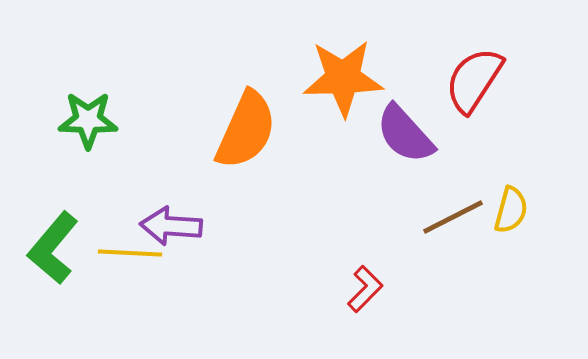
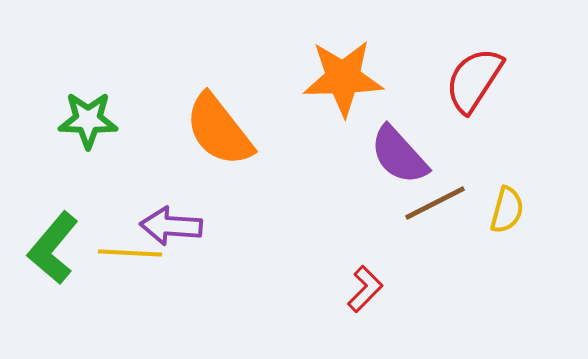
orange semicircle: moved 27 px left; rotated 118 degrees clockwise
purple semicircle: moved 6 px left, 21 px down
yellow semicircle: moved 4 px left
brown line: moved 18 px left, 14 px up
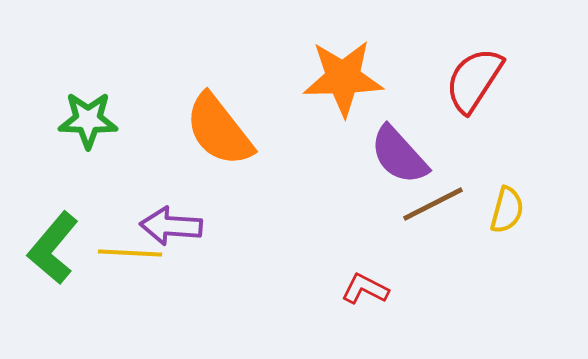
brown line: moved 2 px left, 1 px down
red L-shape: rotated 108 degrees counterclockwise
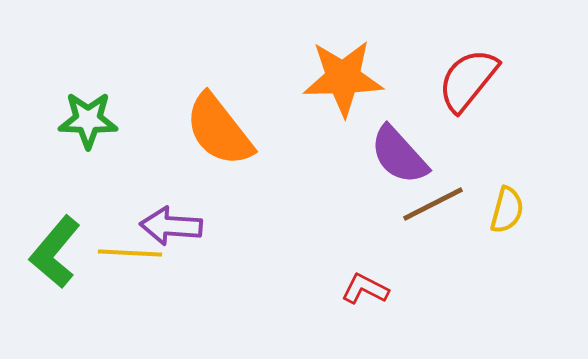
red semicircle: moved 6 px left; rotated 6 degrees clockwise
green L-shape: moved 2 px right, 4 px down
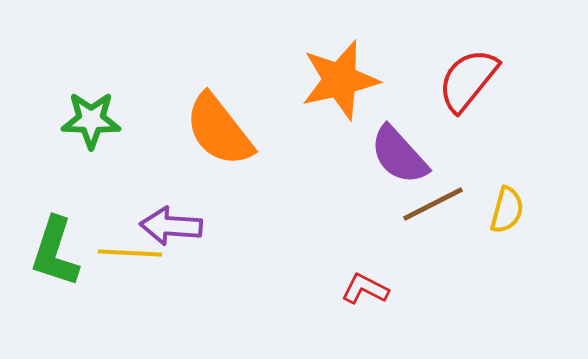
orange star: moved 3 px left, 2 px down; rotated 12 degrees counterclockwise
green star: moved 3 px right
green L-shape: rotated 22 degrees counterclockwise
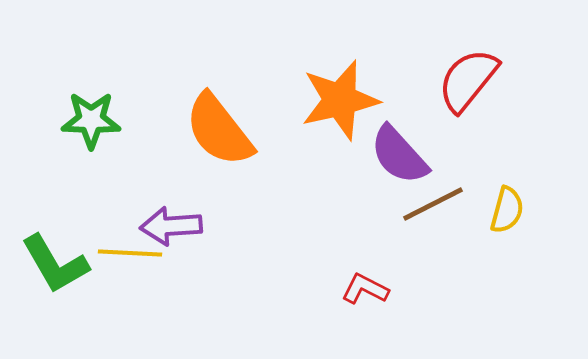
orange star: moved 20 px down
purple arrow: rotated 8 degrees counterclockwise
green L-shape: moved 12 px down; rotated 48 degrees counterclockwise
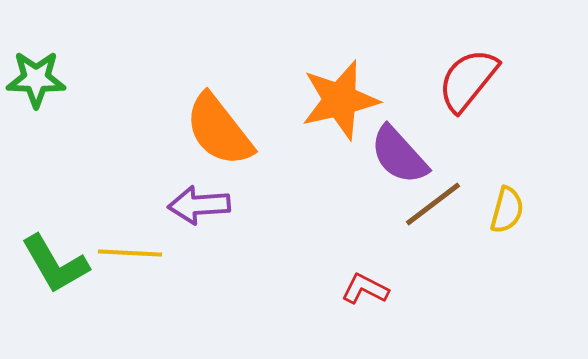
green star: moved 55 px left, 41 px up
brown line: rotated 10 degrees counterclockwise
purple arrow: moved 28 px right, 21 px up
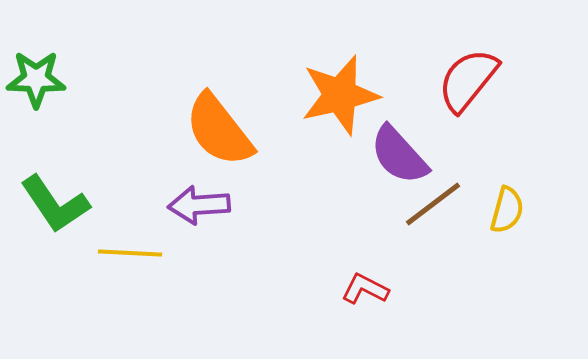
orange star: moved 5 px up
green L-shape: moved 60 px up; rotated 4 degrees counterclockwise
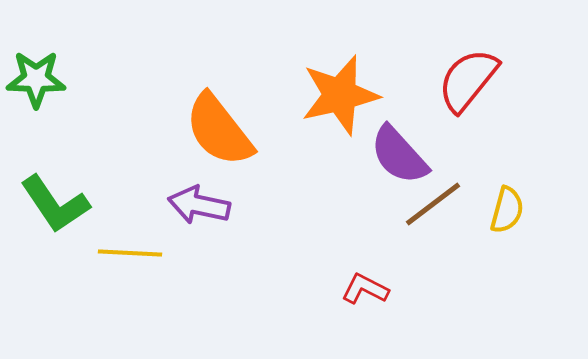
purple arrow: rotated 16 degrees clockwise
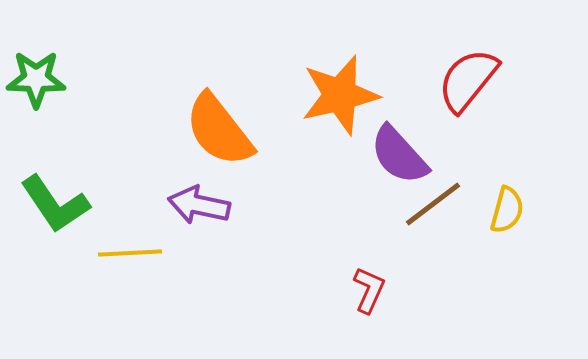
yellow line: rotated 6 degrees counterclockwise
red L-shape: moved 4 px right, 1 px down; rotated 87 degrees clockwise
